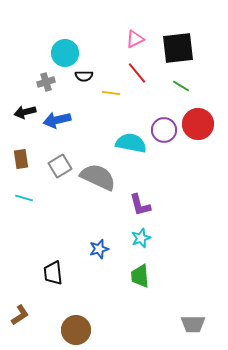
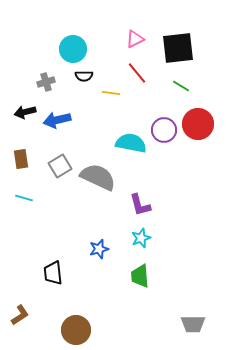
cyan circle: moved 8 px right, 4 px up
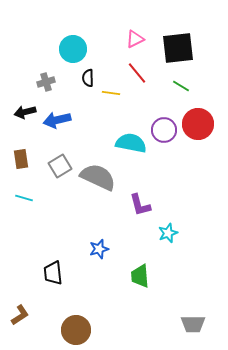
black semicircle: moved 4 px right, 2 px down; rotated 90 degrees clockwise
cyan star: moved 27 px right, 5 px up
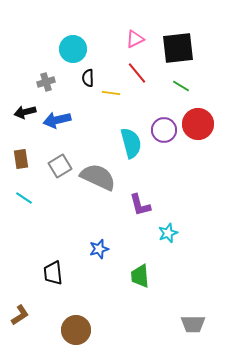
cyan semicircle: rotated 64 degrees clockwise
cyan line: rotated 18 degrees clockwise
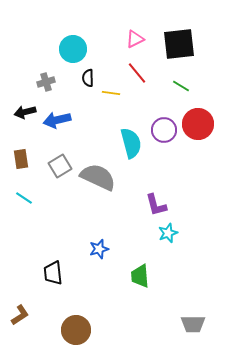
black square: moved 1 px right, 4 px up
purple L-shape: moved 16 px right
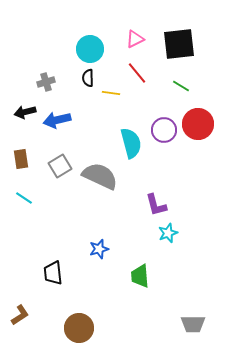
cyan circle: moved 17 px right
gray semicircle: moved 2 px right, 1 px up
brown circle: moved 3 px right, 2 px up
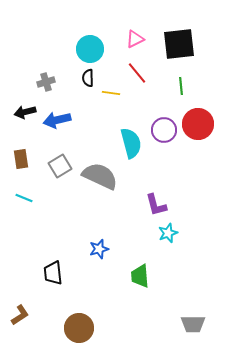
green line: rotated 54 degrees clockwise
cyan line: rotated 12 degrees counterclockwise
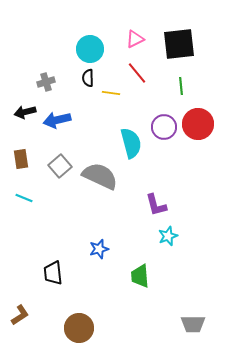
purple circle: moved 3 px up
gray square: rotated 10 degrees counterclockwise
cyan star: moved 3 px down
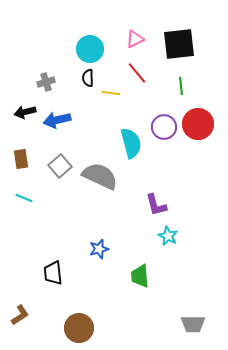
cyan star: rotated 24 degrees counterclockwise
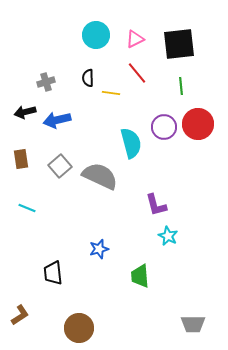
cyan circle: moved 6 px right, 14 px up
cyan line: moved 3 px right, 10 px down
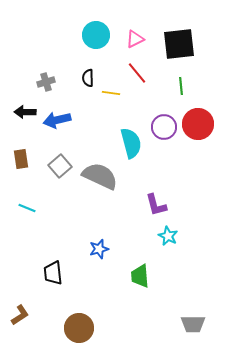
black arrow: rotated 15 degrees clockwise
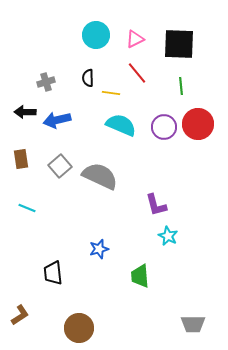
black square: rotated 8 degrees clockwise
cyan semicircle: moved 10 px left, 18 px up; rotated 52 degrees counterclockwise
